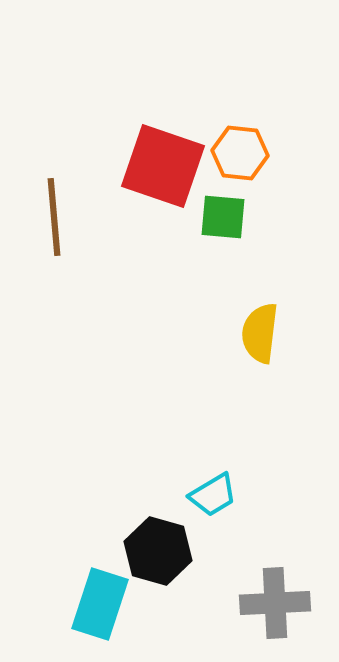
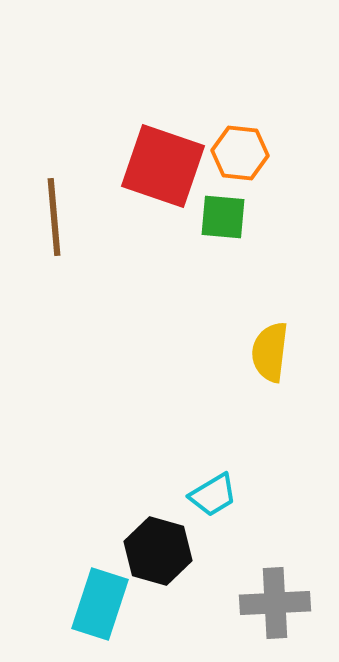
yellow semicircle: moved 10 px right, 19 px down
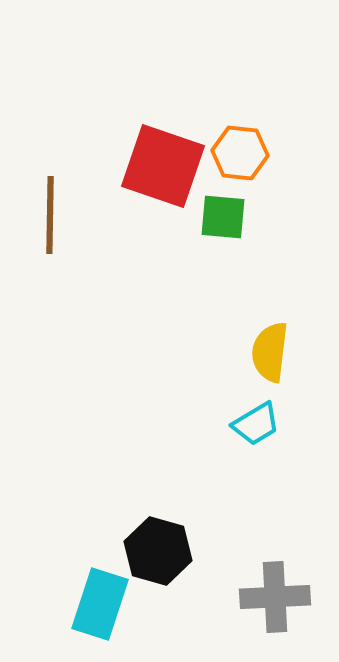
brown line: moved 4 px left, 2 px up; rotated 6 degrees clockwise
cyan trapezoid: moved 43 px right, 71 px up
gray cross: moved 6 px up
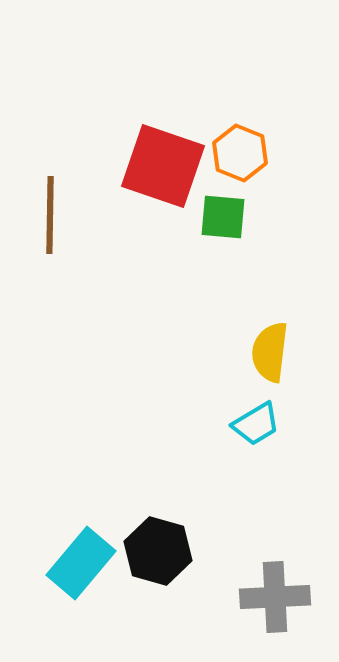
orange hexagon: rotated 16 degrees clockwise
cyan rectangle: moved 19 px left, 41 px up; rotated 22 degrees clockwise
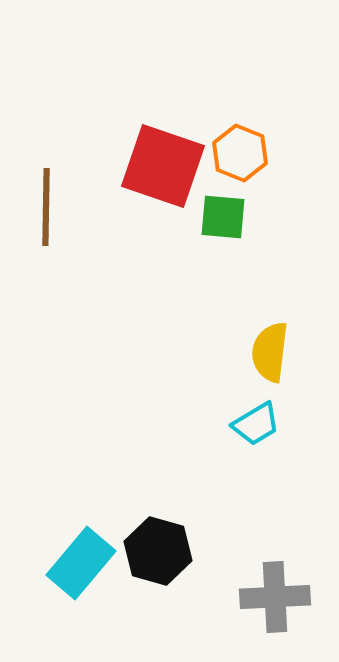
brown line: moved 4 px left, 8 px up
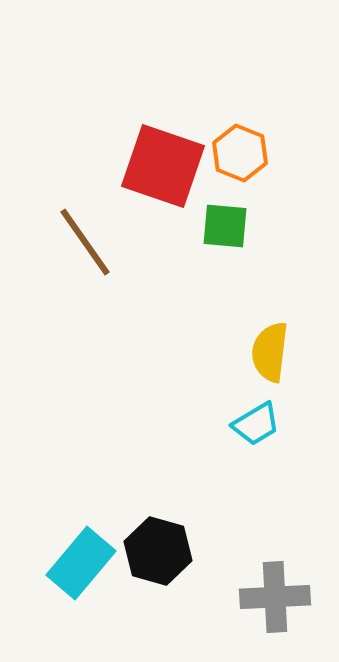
brown line: moved 39 px right, 35 px down; rotated 36 degrees counterclockwise
green square: moved 2 px right, 9 px down
